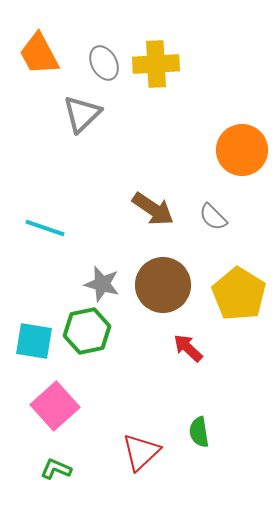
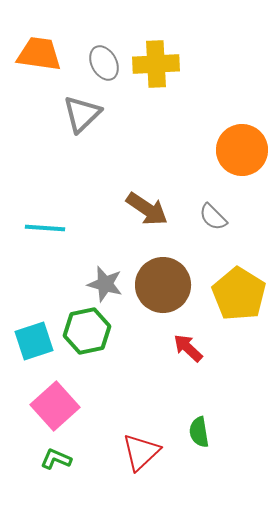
orange trapezoid: rotated 126 degrees clockwise
brown arrow: moved 6 px left
cyan line: rotated 15 degrees counterclockwise
gray star: moved 3 px right
cyan square: rotated 27 degrees counterclockwise
green L-shape: moved 10 px up
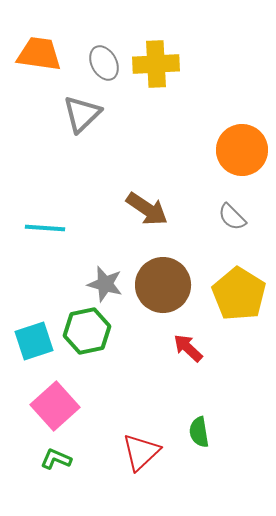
gray semicircle: moved 19 px right
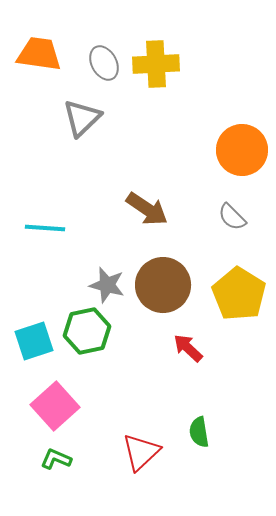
gray triangle: moved 4 px down
gray star: moved 2 px right, 1 px down
